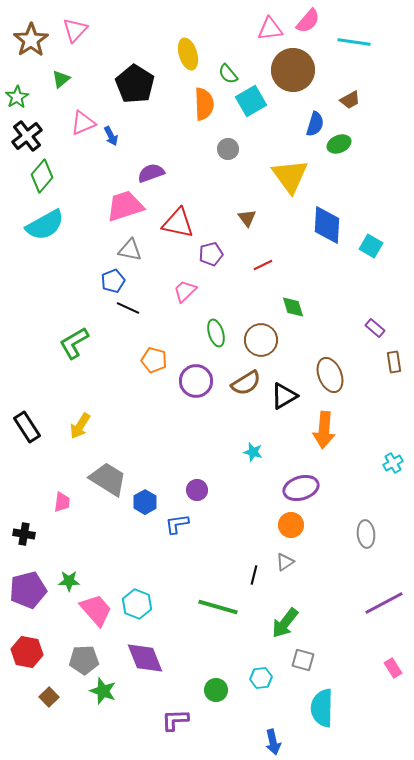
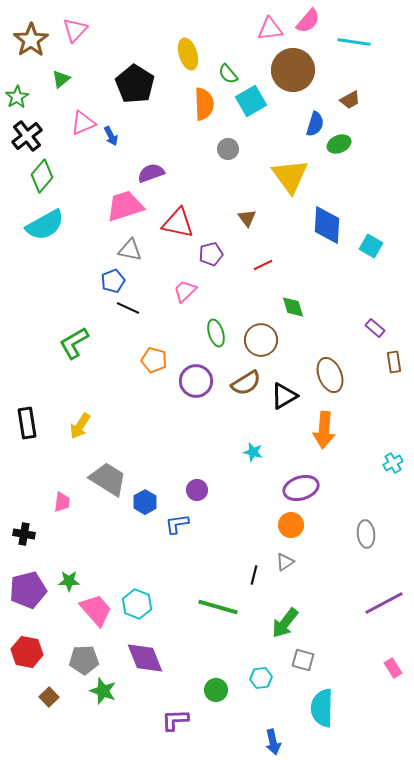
black rectangle at (27, 427): moved 4 px up; rotated 24 degrees clockwise
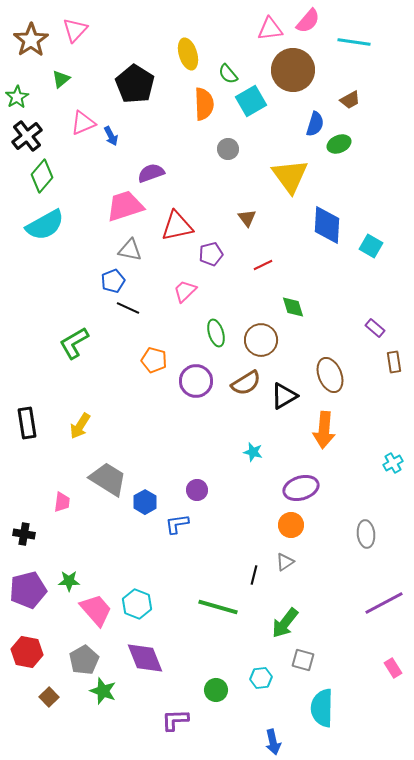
red triangle at (178, 223): moved 1 px left, 3 px down; rotated 24 degrees counterclockwise
gray pentagon at (84, 660): rotated 28 degrees counterclockwise
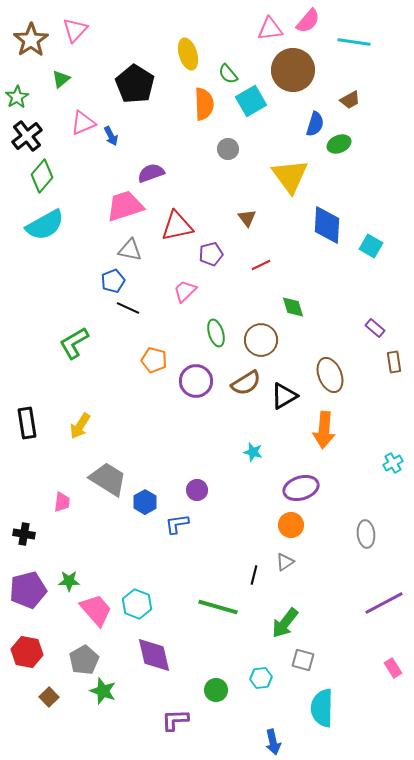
red line at (263, 265): moved 2 px left
purple diamond at (145, 658): moved 9 px right, 3 px up; rotated 9 degrees clockwise
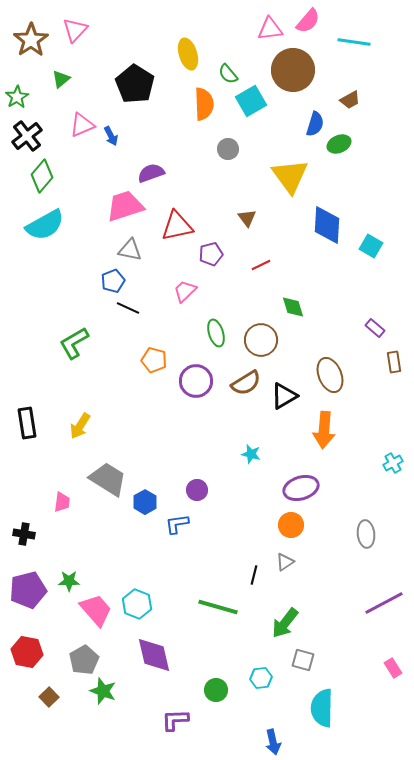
pink triangle at (83, 123): moved 1 px left, 2 px down
cyan star at (253, 452): moved 2 px left, 2 px down
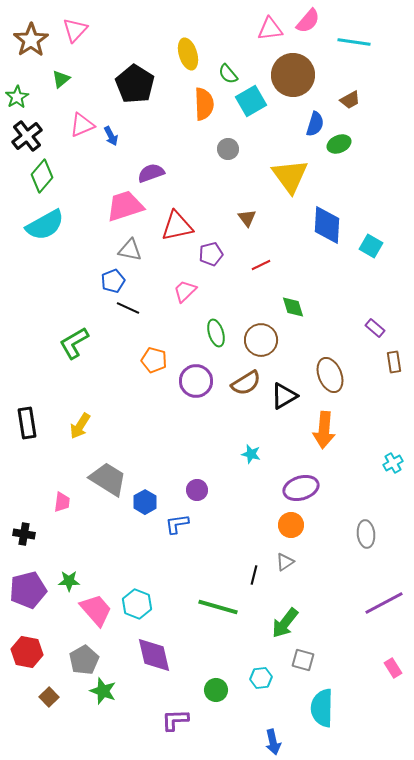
brown circle at (293, 70): moved 5 px down
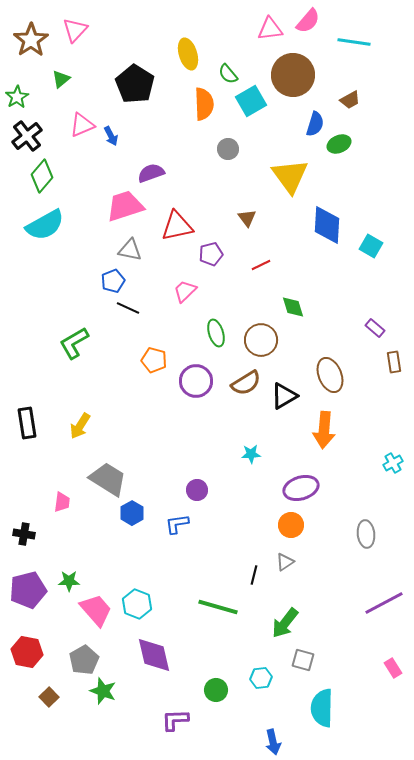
cyan star at (251, 454): rotated 18 degrees counterclockwise
blue hexagon at (145, 502): moved 13 px left, 11 px down
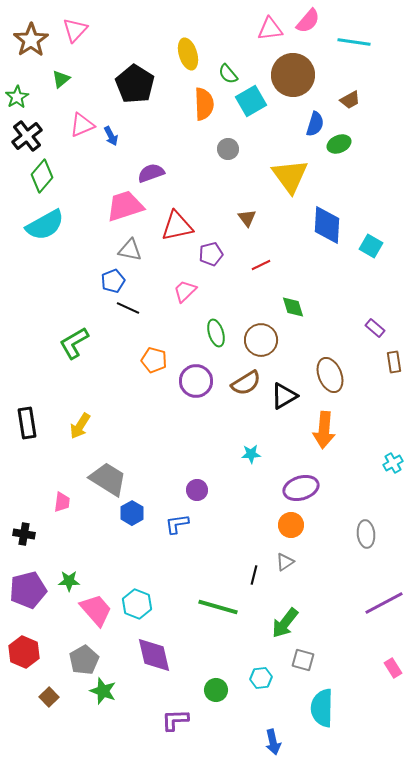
red hexagon at (27, 652): moved 3 px left; rotated 12 degrees clockwise
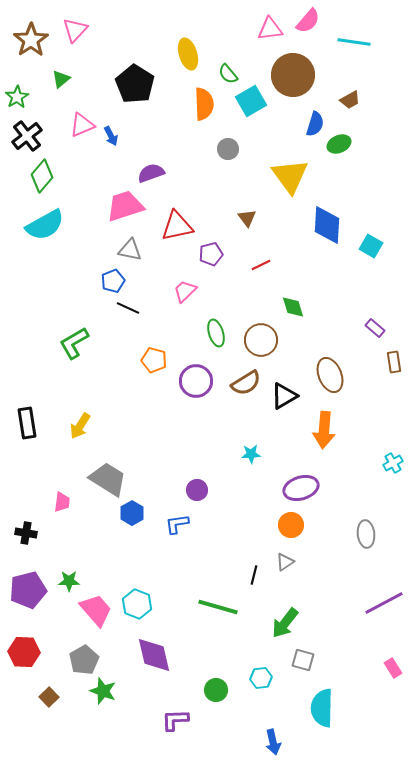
black cross at (24, 534): moved 2 px right, 1 px up
red hexagon at (24, 652): rotated 20 degrees counterclockwise
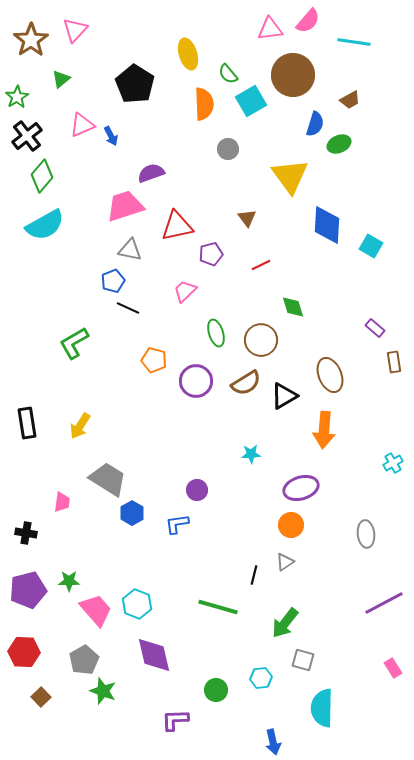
brown square at (49, 697): moved 8 px left
